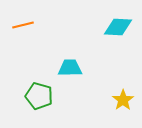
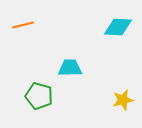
yellow star: rotated 20 degrees clockwise
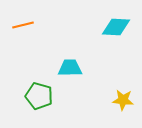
cyan diamond: moved 2 px left
yellow star: rotated 20 degrees clockwise
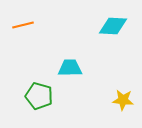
cyan diamond: moved 3 px left, 1 px up
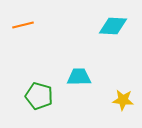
cyan trapezoid: moved 9 px right, 9 px down
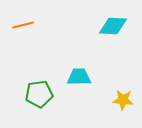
green pentagon: moved 2 px up; rotated 24 degrees counterclockwise
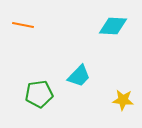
orange line: rotated 25 degrees clockwise
cyan trapezoid: moved 1 px up; rotated 135 degrees clockwise
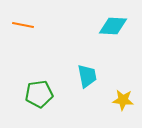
cyan trapezoid: moved 8 px right; rotated 55 degrees counterclockwise
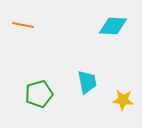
cyan trapezoid: moved 6 px down
green pentagon: rotated 8 degrees counterclockwise
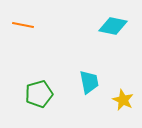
cyan diamond: rotated 8 degrees clockwise
cyan trapezoid: moved 2 px right
yellow star: rotated 20 degrees clockwise
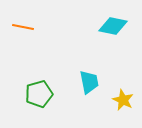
orange line: moved 2 px down
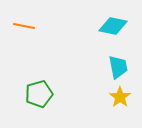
orange line: moved 1 px right, 1 px up
cyan trapezoid: moved 29 px right, 15 px up
yellow star: moved 3 px left, 3 px up; rotated 10 degrees clockwise
